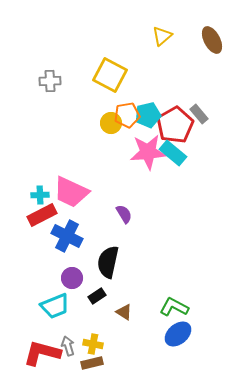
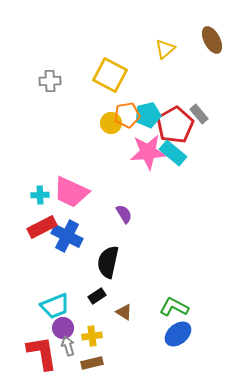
yellow triangle: moved 3 px right, 13 px down
red rectangle: moved 12 px down
purple circle: moved 9 px left, 50 px down
yellow cross: moved 1 px left, 8 px up; rotated 18 degrees counterclockwise
red L-shape: rotated 66 degrees clockwise
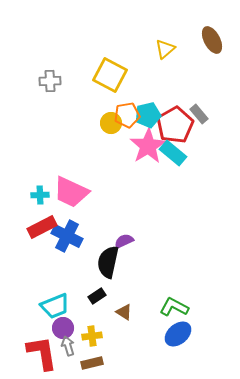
pink star: moved 6 px up; rotated 27 degrees counterclockwise
purple semicircle: moved 27 px down; rotated 84 degrees counterclockwise
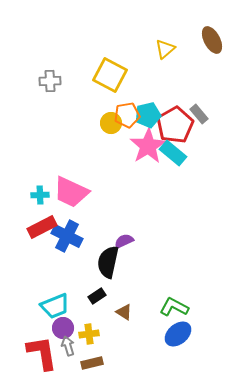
yellow cross: moved 3 px left, 2 px up
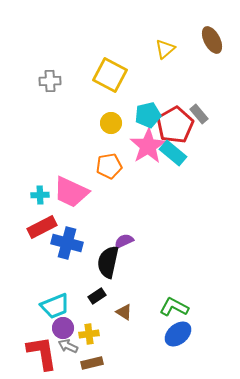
orange pentagon: moved 18 px left, 51 px down
blue cross: moved 7 px down; rotated 12 degrees counterclockwise
gray arrow: rotated 48 degrees counterclockwise
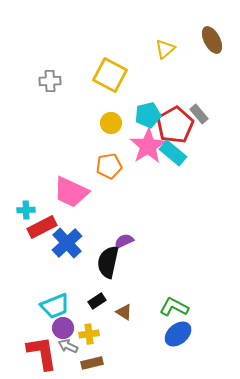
cyan cross: moved 14 px left, 15 px down
blue cross: rotated 32 degrees clockwise
black rectangle: moved 5 px down
